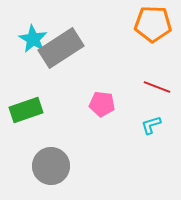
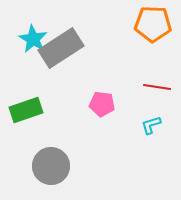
red line: rotated 12 degrees counterclockwise
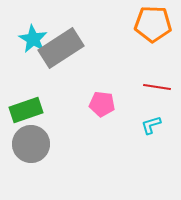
gray circle: moved 20 px left, 22 px up
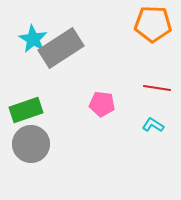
red line: moved 1 px down
cyan L-shape: moved 2 px right; rotated 50 degrees clockwise
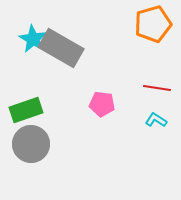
orange pentagon: rotated 18 degrees counterclockwise
gray rectangle: rotated 63 degrees clockwise
cyan L-shape: moved 3 px right, 5 px up
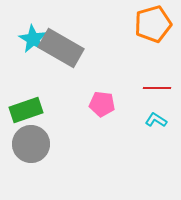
red line: rotated 8 degrees counterclockwise
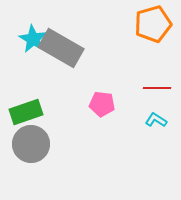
green rectangle: moved 2 px down
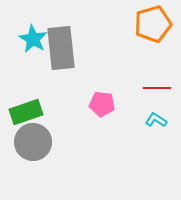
gray rectangle: rotated 54 degrees clockwise
gray circle: moved 2 px right, 2 px up
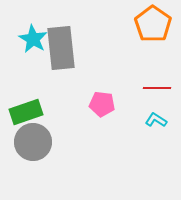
orange pentagon: rotated 21 degrees counterclockwise
